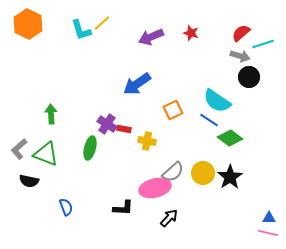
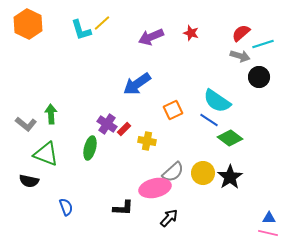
black circle: moved 10 px right
red rectangle: rotated 56 degrees counterclockwise
gray L-shape: moved 7 px right, 25 px up; rotated 100 degrees counterclockwise
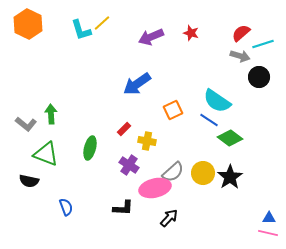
purple cross: moved 22 px right, 41 px down
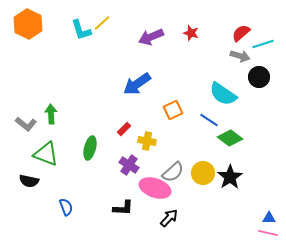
cyan semicircle: moved 6 px right, 7 px up
pink ellipse: rotated 32 degrees clockwise
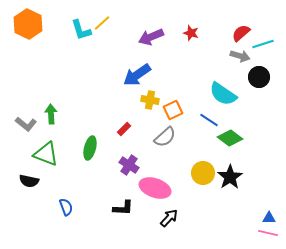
blue arrow: moved 9 px up
yellow cross: moved 3 px right, 41 px up
gray semicircle: moved 8 px left, 35 px up
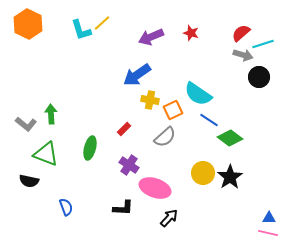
gray arrow: moved 3 px right, 1 px up
cyan semicircle: moved 25 px left
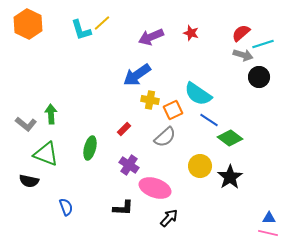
yellow circle: moved 3 px left, 7 px up
